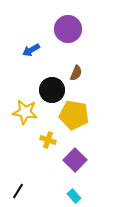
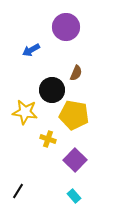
purple circle: moved 2 px left, 2 px up
yellow cross: moved 1 px up
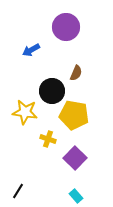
black circle: moved 1 px down
purple square: moved 2 px up
cyan rectangle: moved 2 px right
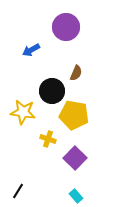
yellow star: moved 2 px left
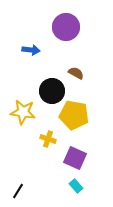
blue arrow: rotated 144 degrees counterclockwise
brown semicircle: rotated 84 degrees counterclockwise
purple square: rotated 20 degrees counterclockwise
cyan rectangle: moved 10 px up
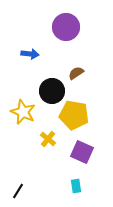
blue arrow: moved 1 px left, 4 px down
brown semicircle: rotated 63 degrees counterclockwise
yellow star: rotated 15 degrees clockwise
yellow cross: rotated 21 degrees clockwise
purple square: moved 7 px right, 6 px up
cyan rectangle: rotated 32 degrees clockwise
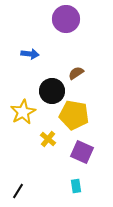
purple circle: moved 8 px up
yellow star: rotated 20 degrees clockwise
